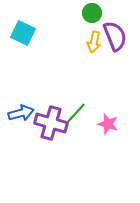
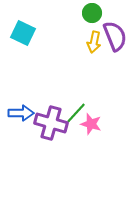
blue arrow: rotated 15 degrees clockwise
pink star: moved 17 px left
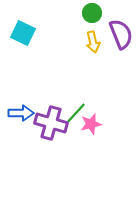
purple semicircle: moved 6 px right, 2 px up
yellow arrow: moved 1 px left; rotated 25 degrees counterclockwise
pink star: rotated 30 degrees counterclockwise
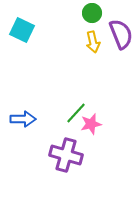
cyan square: moved 1 px left, 3 px up
blue arrow: moved 2 px right, 6 px down
purple cross: moved 15 px right, 32 px down
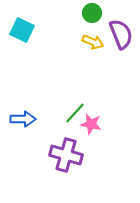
yellow arrow: rotated 55 degrees counterclockwise
green line: moved 1 px left
pink star: rotated 25 degrees clockwise
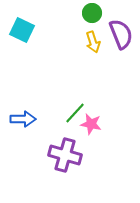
yellow arrow: rotated 50 degrees clockwise
purple cross: moved 1 px left
